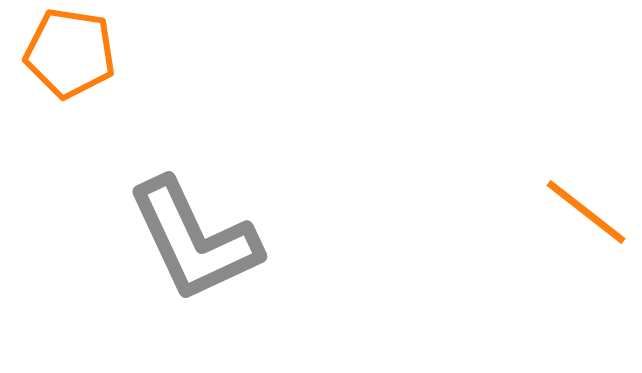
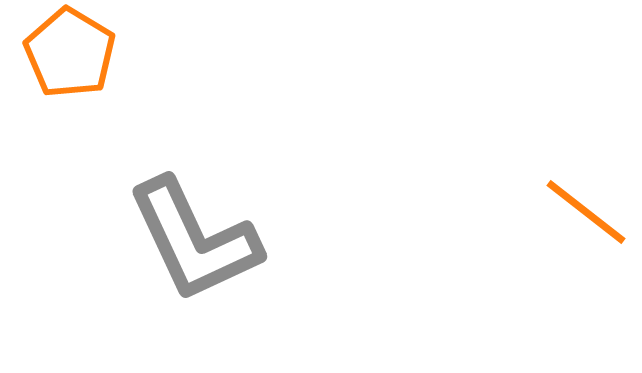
orange pentagon: rotated 22 degrees clockwise
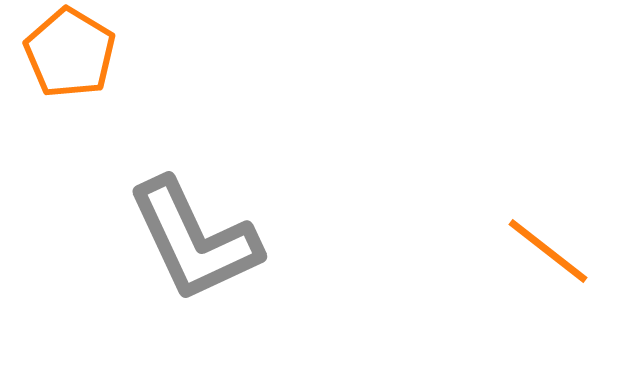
orange line: moved 38 px left, 39 px down
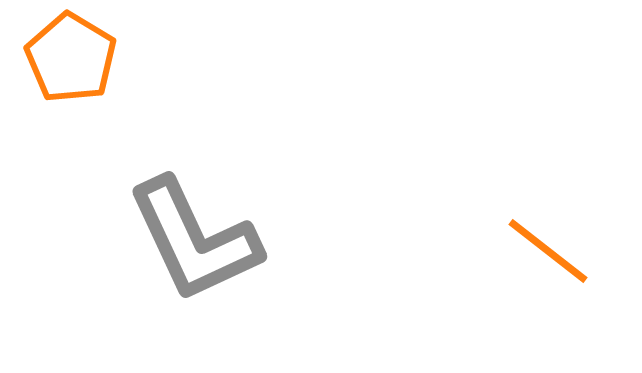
orange pentagon: moved 1 px right, 5 px down
